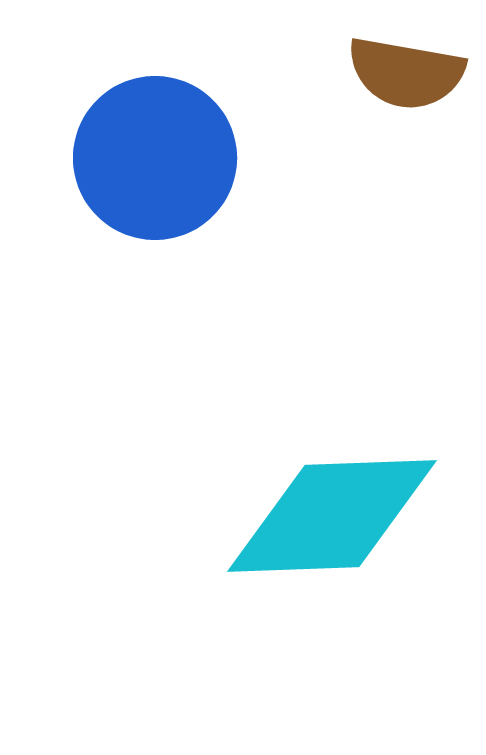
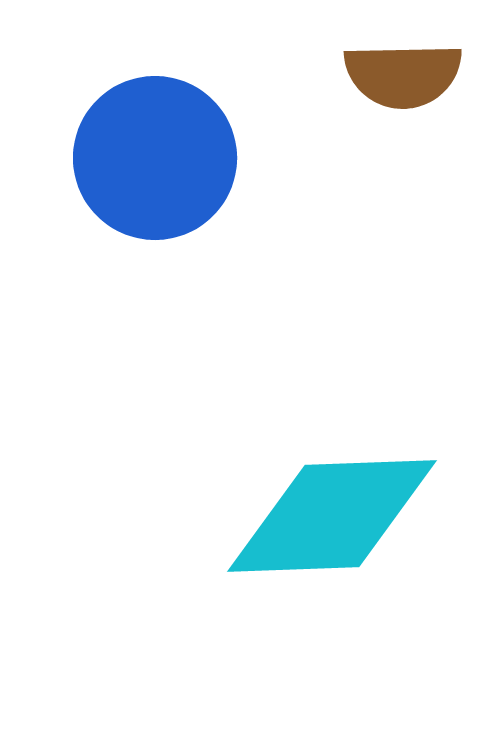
brown semicircle: moved 3 px left, 2 px down; rotated 11 degrees counterclockwise
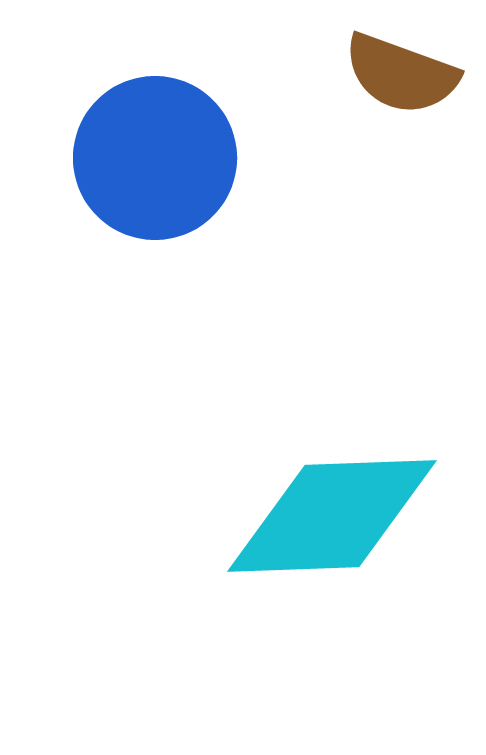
brown semicircle: moved 2 px left, 1 px up; rotated 21 degrees clockwise
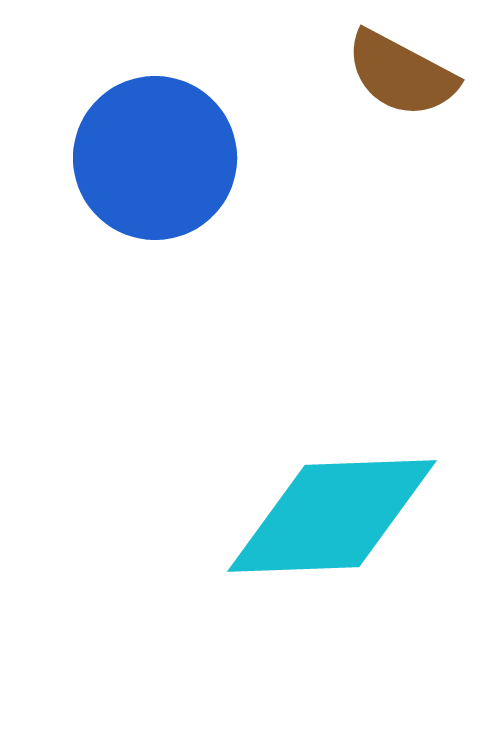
brown semicircle: rotated 8 degrees clockwise
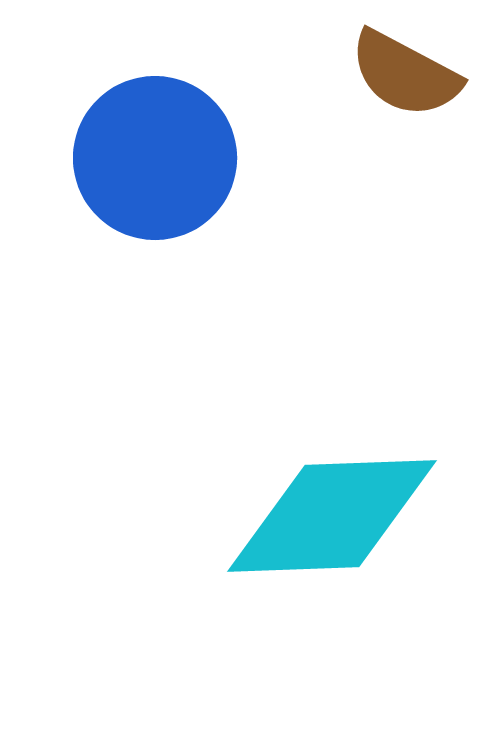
brown semicircle: moved 4 px right
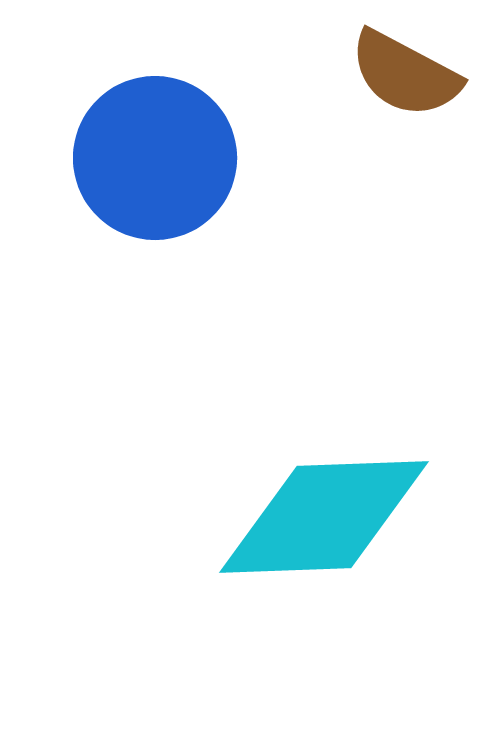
cyan diamond: moved 8 px left, 1 px down
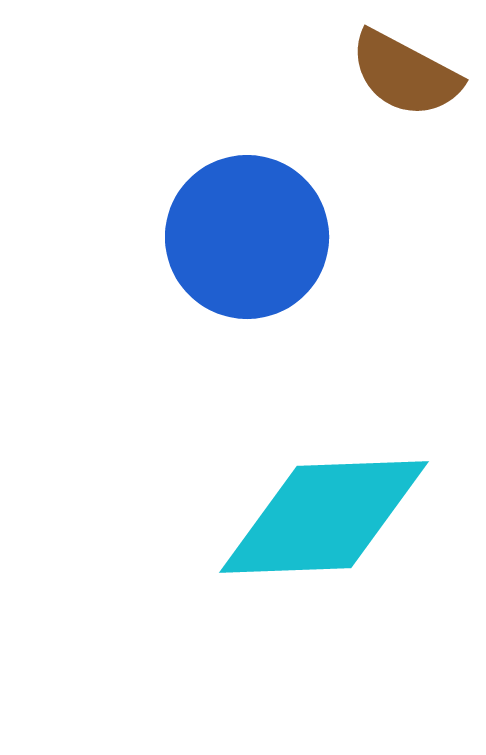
blue circle: moved 92 px right, 79 px down
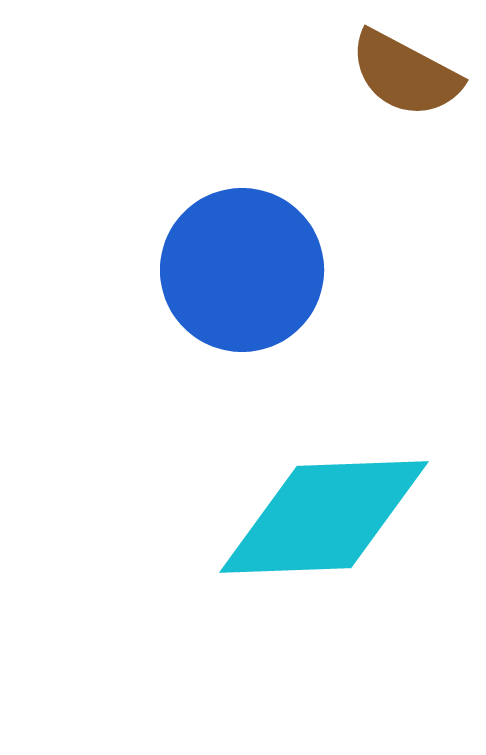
blue circle: moved 5 px left, 33 px down
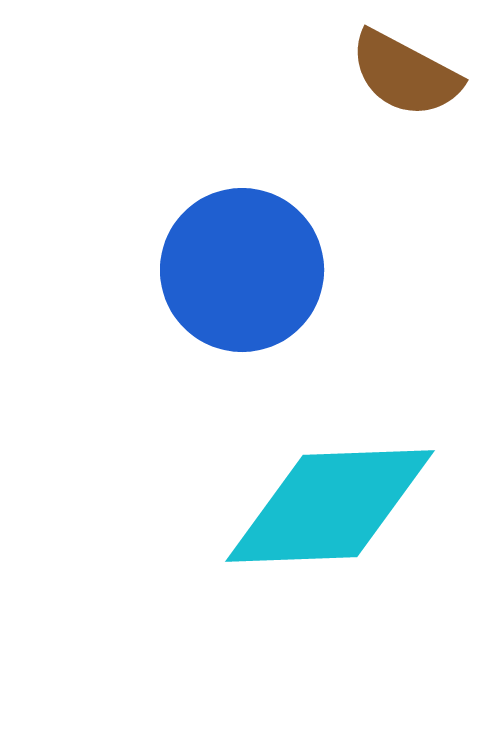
cyan diamond: moved 6 px right, 11 px up
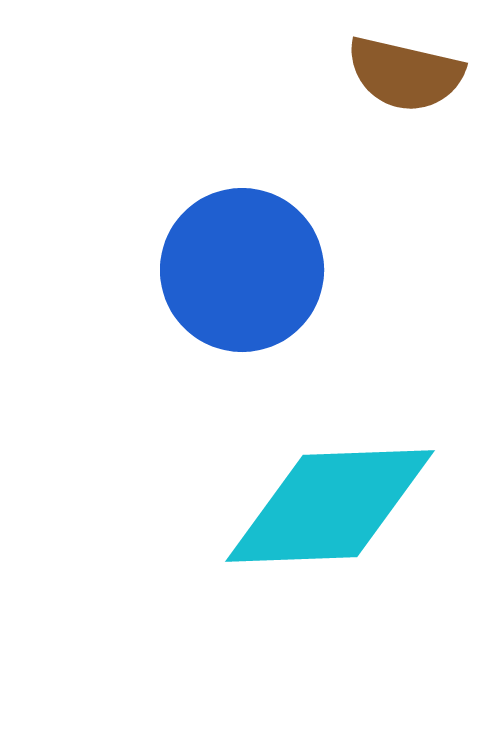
brown semicircle: rotated 15 degrees counterclockwise
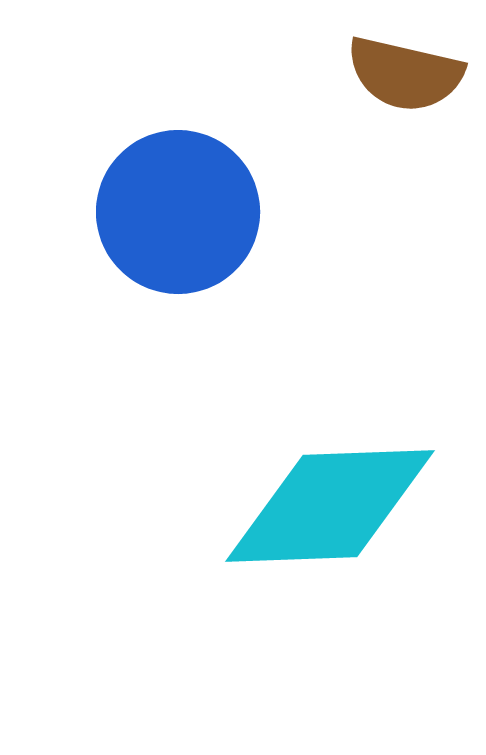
blue circle: moved 64 px left, 58 px up
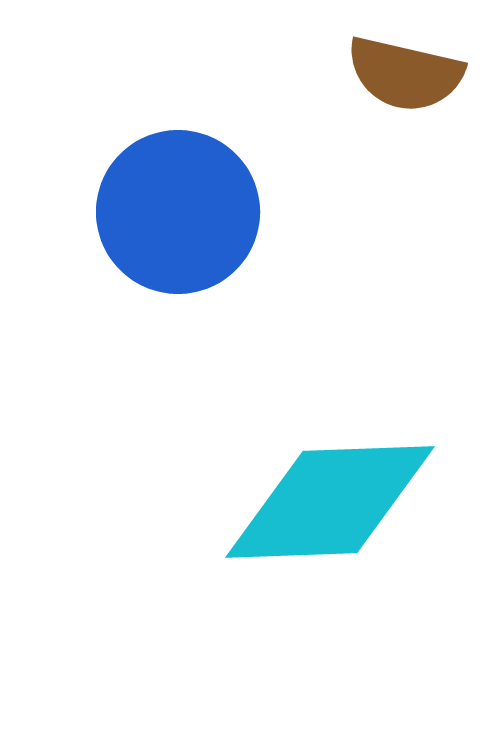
cyan diamond: moved 4 px up
